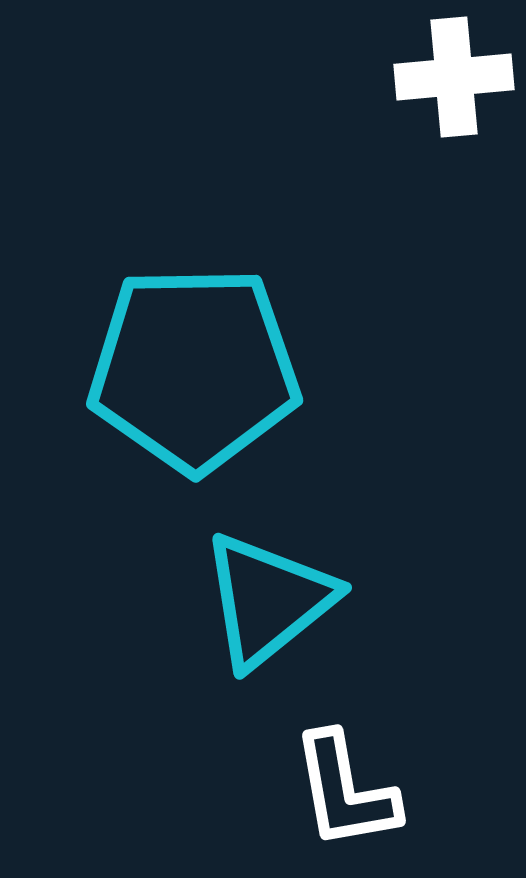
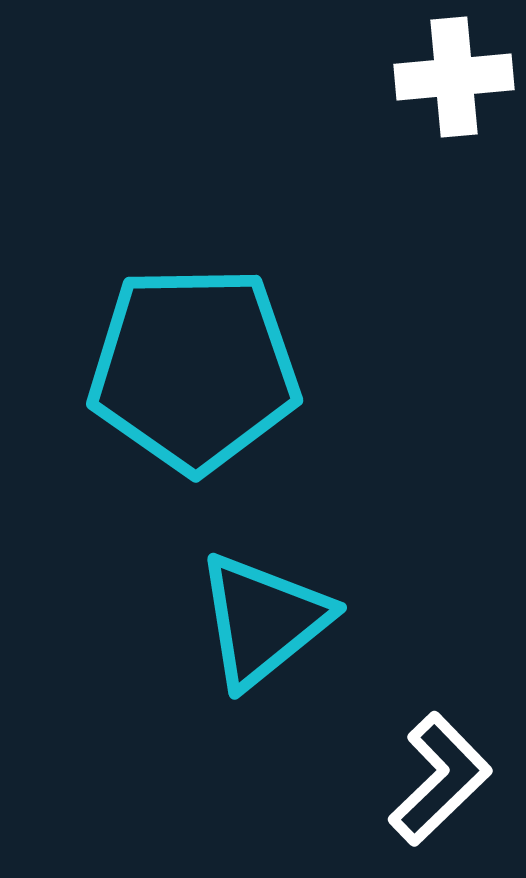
cyan triangle: moved 5 px left, 20 px down
white L-shape: moved 95 px right, 12 px up; rotated 124 degrees counterclockwise
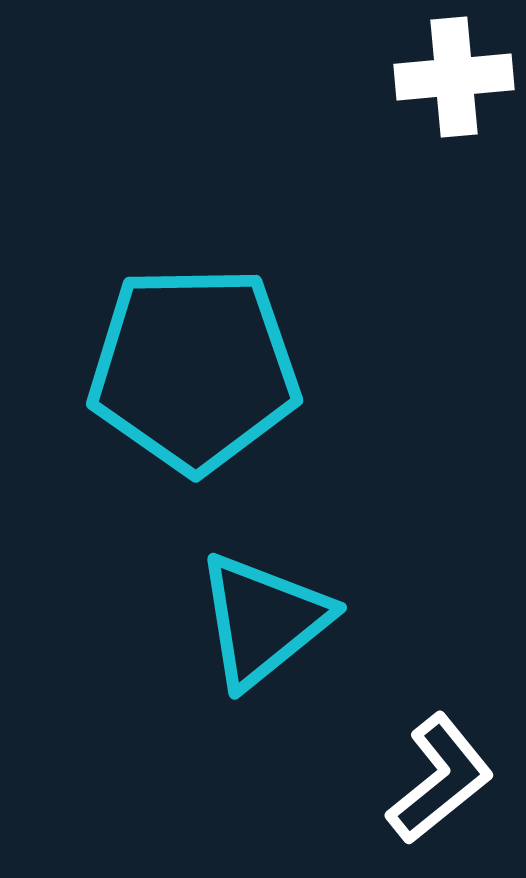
white L-shape: rotated 5 degrees clockwise
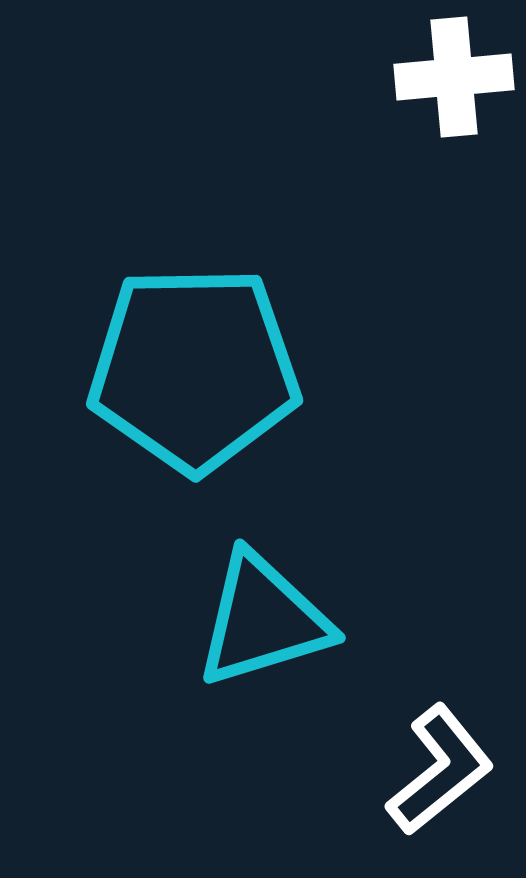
cyan triangle: rotated 22 degrees clockwise
white L-shape: moved 9 px up
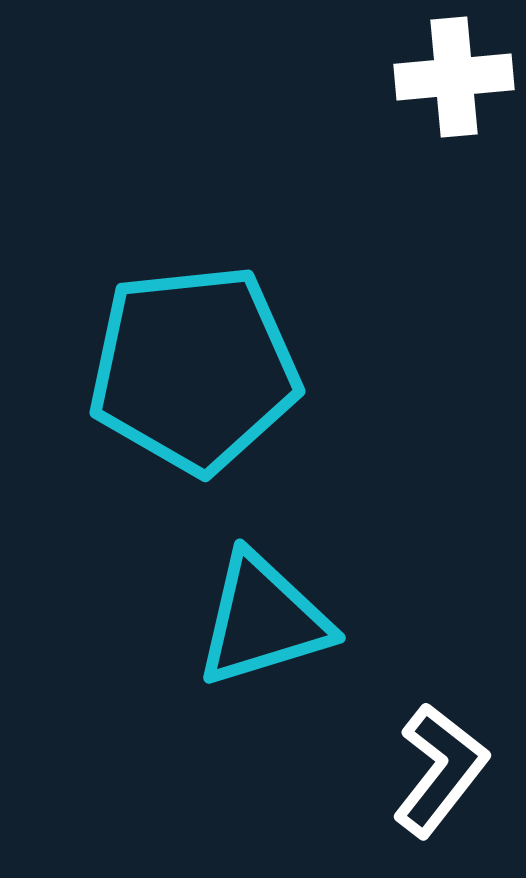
cyan pentagon: rotated 5 degrees counterclockwise
white L-shape: rotated 13 degrees counterclockwise
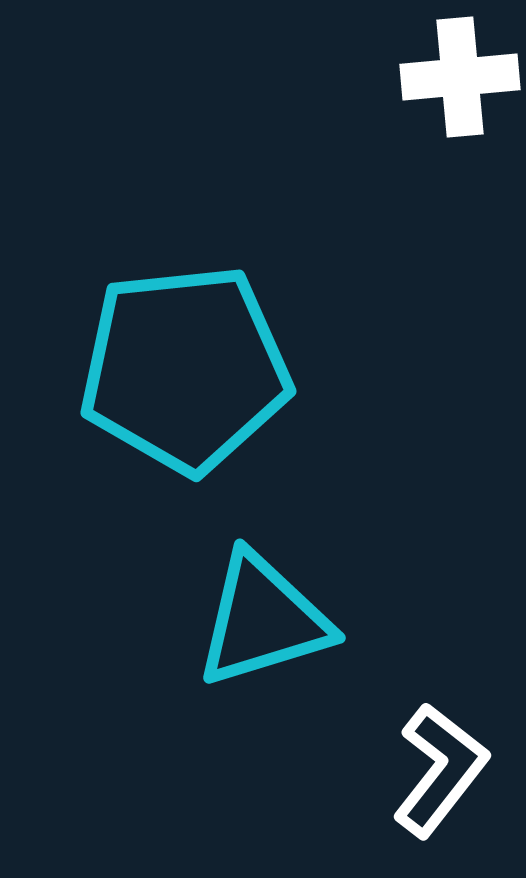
white cross: moved 6 px right
cyan pentagon: moved 9 px left
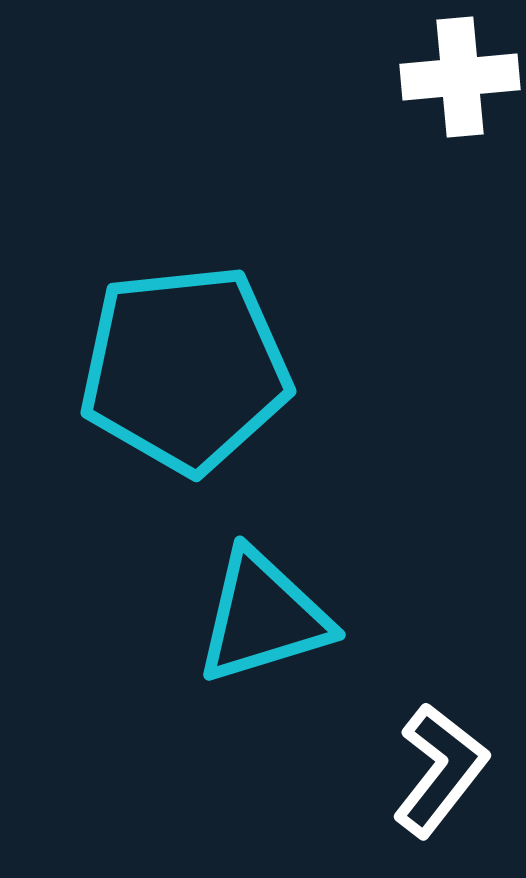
cyan triangle: moved 3 px up
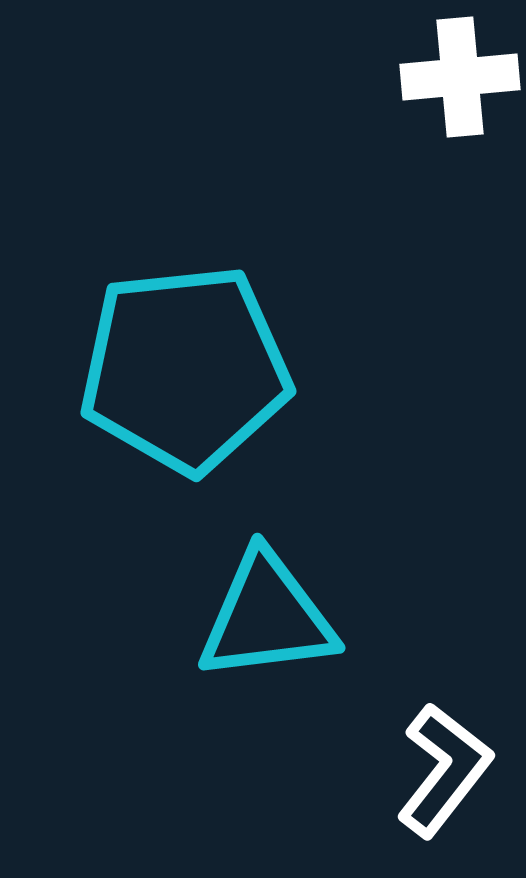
cyan triangle: moved 4 px right; rotated 10 degrees clockwise
white L-shape: moved 4 px right
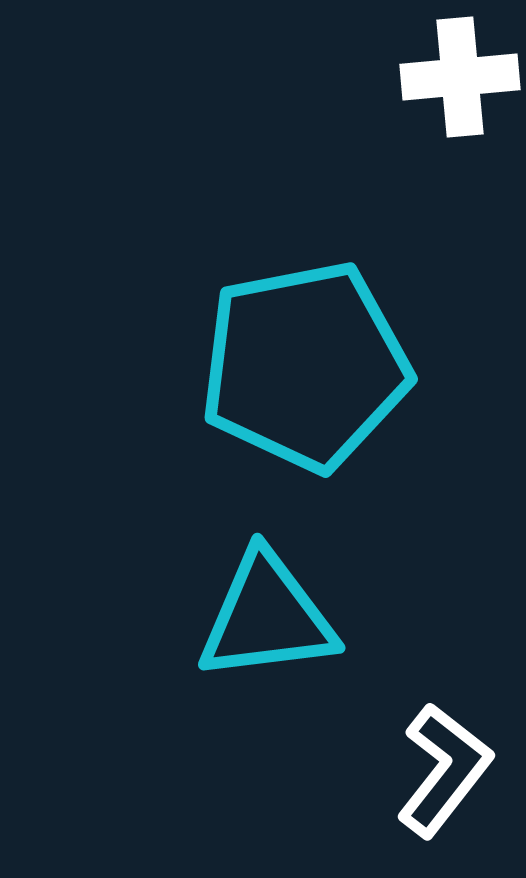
cyan pentagon: moved 120 px right, 3 px up; rotated 5 degrees counterclockwise
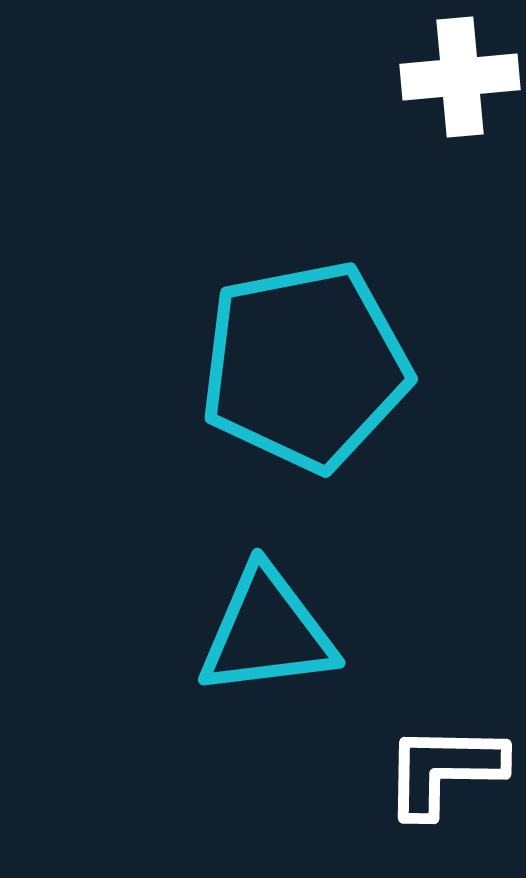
cyan triangle: moved 15 px down
white L-shape: rotated 127 degrees counterclockwise
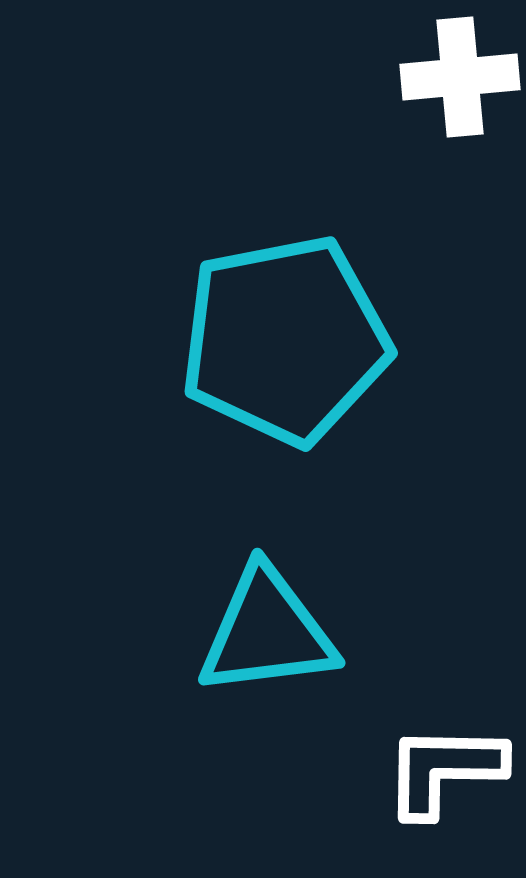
cyan pentagon: moved 20 px left, 26 px up
